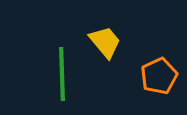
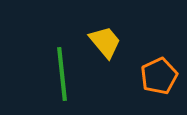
green line: rotated 4 degrees counterclockwise
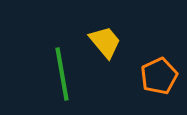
green line: rotated 4 degrees counterclockwise
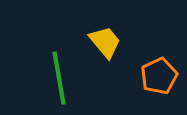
green line: moved 3 px left, 4 px down
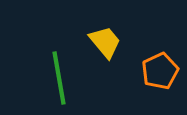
orange pentagon: moved 1 px right, 5 px up
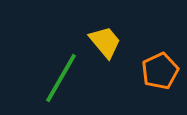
green line: moved 2 px right; rotated 40 degrees clockwise
